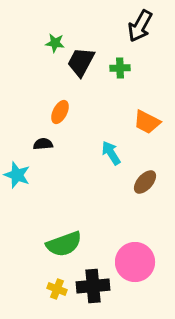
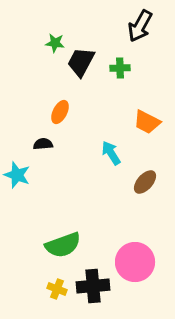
green semicircle: moved 1 px left, 1 px down
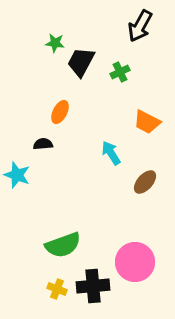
green cross: moved 4 px down; rotated 24 degrees counterclockwise
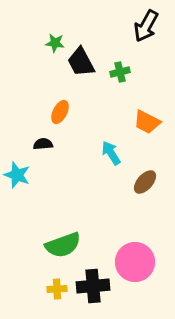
black arrow: moved 6 px right
black trapezoid: rotated 56 degrees counterclockwise
green cross: rotated 12 degrees clockwise
yellow cross: rotated 24 degrees counterclockwise
